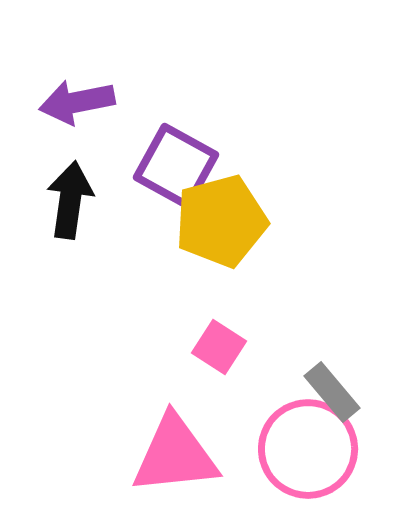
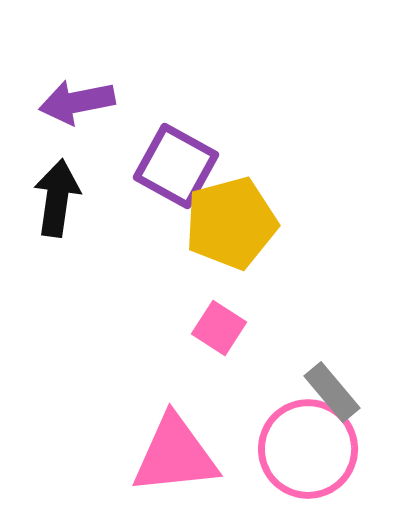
black arrow: moved 13 px left, 2 px up
yellow pentagon: moved 10 px right, 2 px down
pink square: moved 19 px up
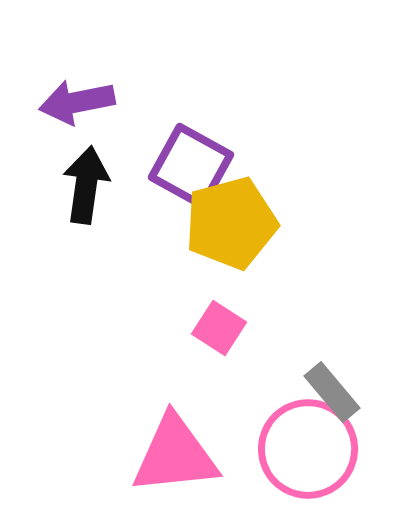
purple square: moved 15 px right
black arrow: moved 29 px right, 13 px up
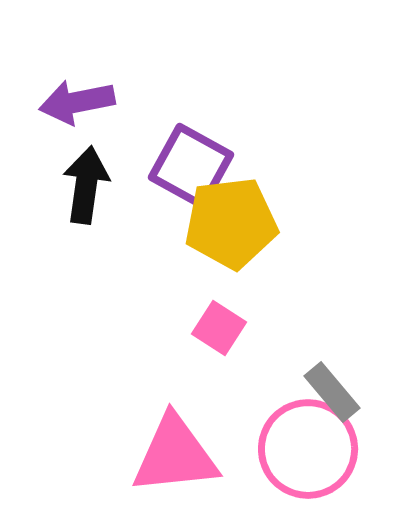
yellow pentagon: rotated 8 degrees clockwise
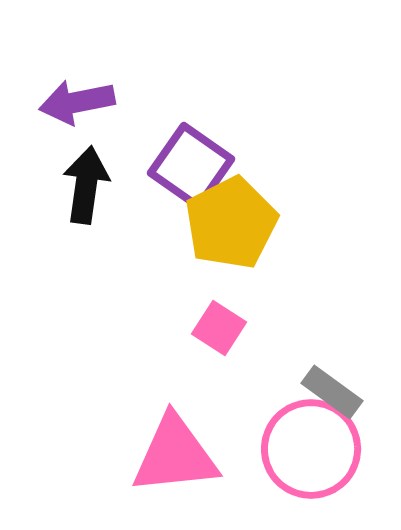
purple square: rotated 6 degrees clockwise
yellow pentagon: rotated 20 degrees counterclockwise
gray rectangle: rotated 14 degrees counterclockwise
pink circle: moved 3 px right
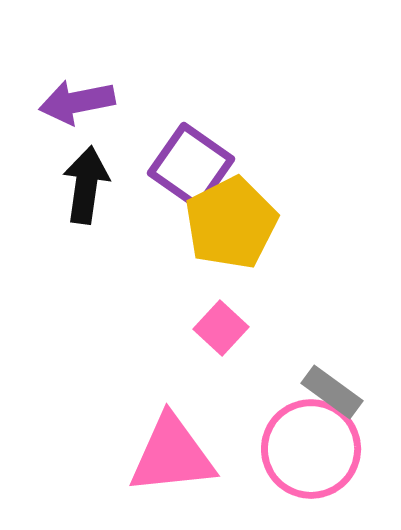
pink square: moved 2 px right; rotated 10 degrees clockwise
pink triangle: moved 3 px left
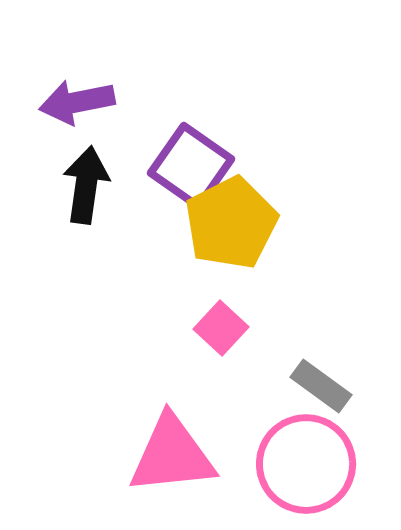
gray rectangle: moved 11 px left, 6 px up
pink circle: moved 5 px left, 15 px down
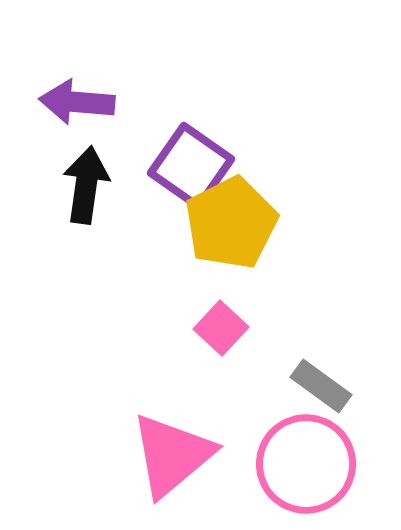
purple arrow: rotated 16 degrees clockwise
pink triangle: rotated 34 degrees counterclockwise
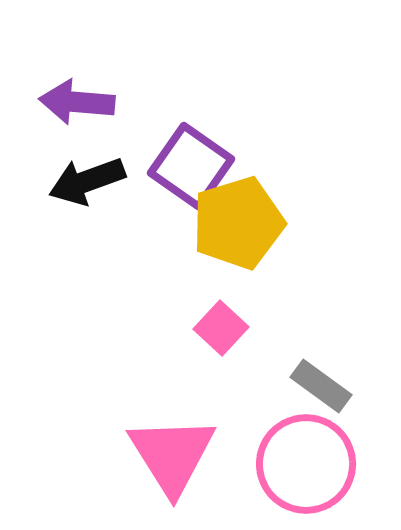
black arrow: moved 1 px right, 4 px up; rotated 118 degrees counterclockwise
yellow pentagon: moved 7 px right; rotated 10 degrees clockwise
pink triangle: rotated 22 degrees counterclockwise
